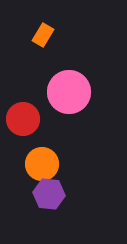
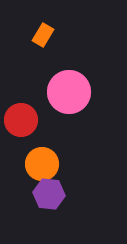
red circle: moved 2 px left, 1 px down
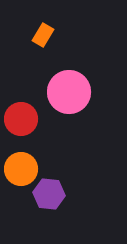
red circle: moved 1 px up
orange circle: moved 21 px left, 5 px down
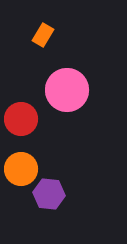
pink circle: moved 2 px left, 2 px up
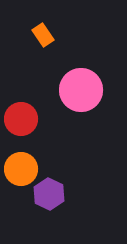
orange rectangle: rotated 65 degrees counterclockwise
pink circle: moved 14 px right
purple hexagon: rotated 20 degrees clockwise
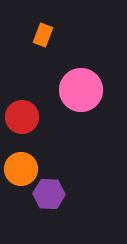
orange rectangle: rotated 55 degrees clockwise
red circle: moved 1 px right, 2 px up
purple hexagon: rotated 24 degrees counterclockwise
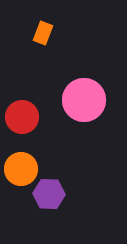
orange rectangle: moved 2 px up
pink circle: moved 3 px right, 10 px down
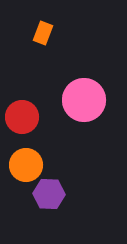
orange circle: moved 5 px right, 4 px up
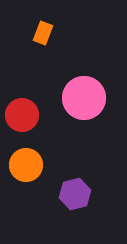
pink circle: moved 2 px up
red circle: moved 2 px up
purple hexagon: moved 26 px right; rotated 16 degrees counterclockwise
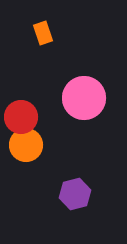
orange rectangle: rotated 40 degrees counterclockwise
red circle: moved 1 px left, 2 px down
orange circle: moved 20 px up
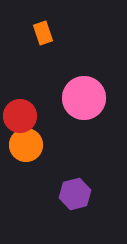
red circle: moved 1 px left, 1 px up
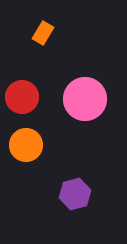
orange rectangle: rotated 50 degrees clockwise
pink circle: moved 1 px right, 1 px down
red circle: moved 2 px right, 19 px up
